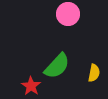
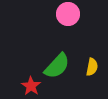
yellow semicircle: moved 2 px left, 6 px up
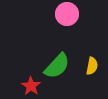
pink circle: moved 1 px left
yellow semicircle: moved 1 px up
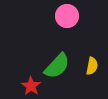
pink circle: moved 2 px down
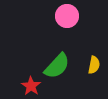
yellow semicircle: moved 2 px right, 1 px up
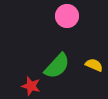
yellow semicircle: rotated 78 degrees counterclockwise
red star: rotated 18 degrees counterclockwise
